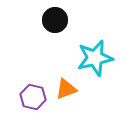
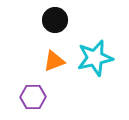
orange triangle: moved 12 px left, 28 px up
purple hexagon: rotated 15 degrees counterclockwise
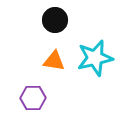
orange triangle: rotated 30 degrees clockwise
purple hexagon: moved 1 px down
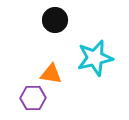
orange triangle: moved 3 px left, 13 px down
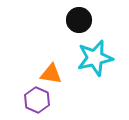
black circle: moved 24 px right
purple hexagon: moved 4 px right, 2 px down; rotated 25 degrees clockwise
